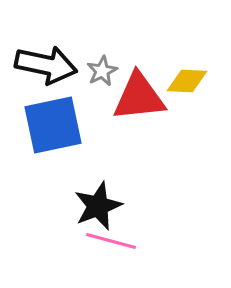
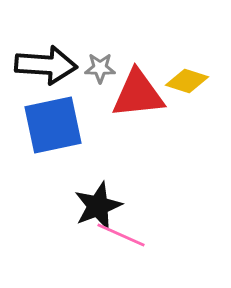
black arrow: rotated 8 degrees counterclockwise
gray star: moved 2 px left, 3 px up; rotated 28 degrees clockwise
yellow diamond: rotated 15 degrees clockwise
red triangle: moved 1 px left, 3 px up
pink line: moved 10 px right, 6 px up; rotated 9 degrees clockwise
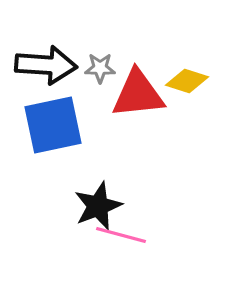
pink line: rotated 9 degrees counterclockwise
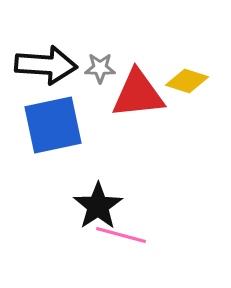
black star: rotated 12 degrees counterclockwise
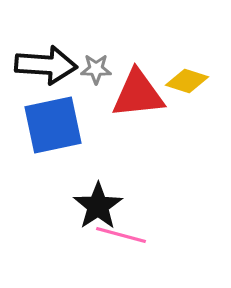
gray star: moved 4 px left, 1 px down
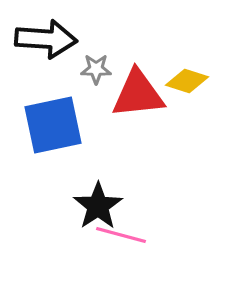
black arrow: moved 26 px up
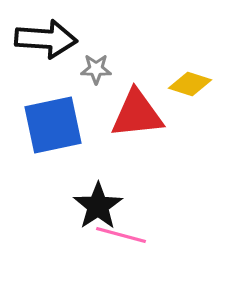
yellow diamond: moved 3 px right, 3 px down
red triangle: moved 1 px left, 20 px down
